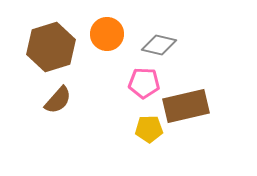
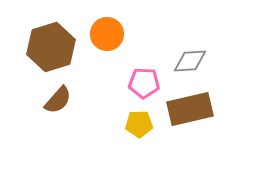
gray diamond: moved 31 px right, 16 px down; rotated 16 degrees counterclockwise
brown rectangle: moved 4 px right, 3 px down
yellow pentagon: moved 10 px left, 5 px up
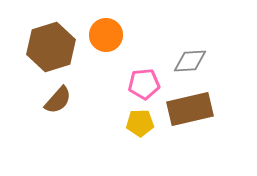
orange circle: moved 1 px left, 1 px down
pink pentagon: moved 1 px down; rotated 8 degrees counterclockwise
yellow pentagon: moved 1 px right, 1 px up
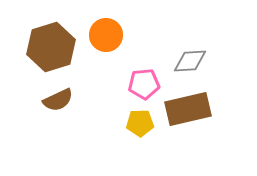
brown semicircle: rotated 24 degrees clockwise
brown rectangle: moved 2 px left
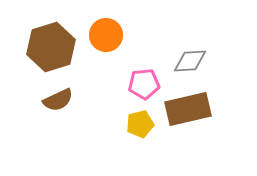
yellow pentagon: moved 1 px down; rotated 12 degrees counterclockwise
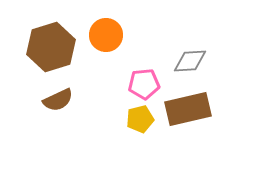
yellow pentagon: moved 5 px up
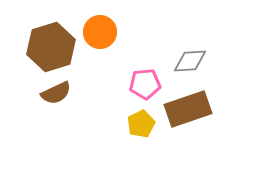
orange circle: moved 6 px left, 3 px up
pink pentagon: moved 1 px right
brown semicircle: moved 2 px left, 7 px up
brown rectangle: rotated 6 degrees counterclockwise
yellow pentagon: moved 1 px right, 5 px down; rotated 12 degrees counterclockwise
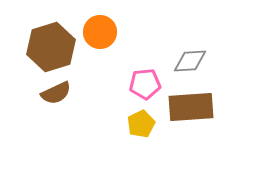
brown rectangle: moved 3 px right, 2 px up; rotated 15 degrees clockwise
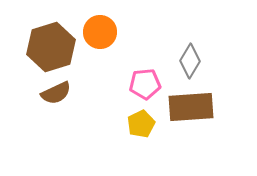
gray diamond: rotated 56 degrees counterclockwise
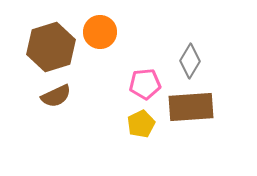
brown semicircle: moved 3 px down
